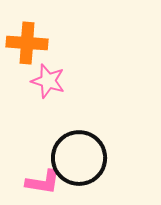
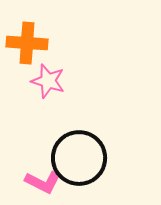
pink L-shape: rotated 18 degrees clockwise
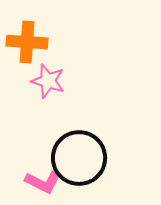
orange cross: moved 1 px up
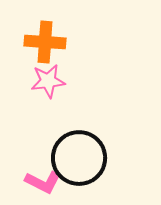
orange cross: moved 18 px right
pink star: rotated 24 degrees counterclockwise
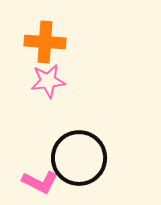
pink L-shape: moved 3 px left
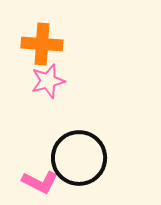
orange cross: moved 3 px left, 2 px down
pink star: rotated 8 degrees counterclockwise
